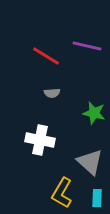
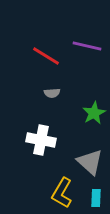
green star: rotated 30 degrees clockwise
white cross: moved 1 px right
cyan rectangle: moved 1 px left
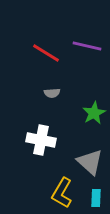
red line: moved 3 px up
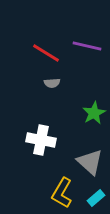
gray semicircle: moved 10 px up
cyan rectangle: rotated 48 degrees clockwise
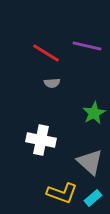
yellow L-shape: rotated 100 degrees counterclockwise
cyan rectangle: moved 3 px left
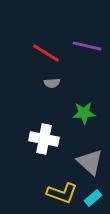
green star: moved 10 px left; rotated 25 degrees clockwise
white cross: moved 3 px right, 1 px up
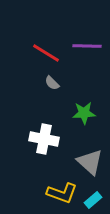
purple line: rotated 12 degrees counterclockwise
gray semicircle: rotated 49 degrees clockwise
cyan rectangle: moved 2 px down
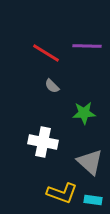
gray semicircle: moved 3 px down
white cross: moved 1 px left, 3 px down
cyan rectangle: rotated 48 degrees clockwise
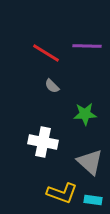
green star: moved 1 px right, 1 px down
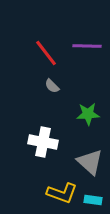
red line: rotated 20 degrees clockwise
green star: moved 3 px right
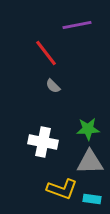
purple line: moved 10 px left, 21 px up; rotated 12 degrees counterclockwise
gray semicircle: moved 1 px right
green star: moved 15 px down
gray triangle: rotated 44 degrees counterclockwise
yellow L-shape: moved 4 px up
cyan rectangle: moved 1 px left, 1 px up
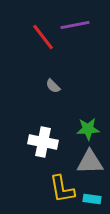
purple line: moved 2 px left
red line: moved 3 px left, 16 px up
yellow L-shape: rotated 60 degrees clockwise
